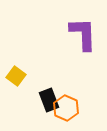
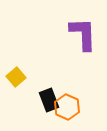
yellow square: moved 1 px down; rotated 12 degrees clockwise
orange hexagon: moved 1 px right, 1 px up
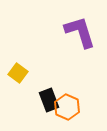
purple L-shape: moved 3 px left, 2 px up; rotated 15 degrees counterclockwise
yellow square: moved 2 px right, 4 px up; rotated 12 degrees counterclockwise
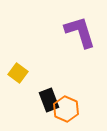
orange hexagon: moved 1 px left, 2 px down
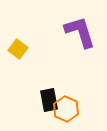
yellow square: moved 24 px up
black rectangle: rotated 10 degrees clockwise
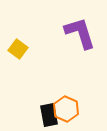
purple L-shape: moved 1 px down
black rectangle: moved 15 px down
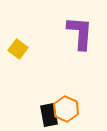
purple L-shape: rotated 21 degrees clockwise
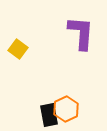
purple L-shape: moved 1 px right
orange hexagon: rotated 10 degrees clockwise
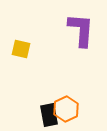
purple L-shape: moved 3 px up
yellow square: moved 3 px right; rotated 24 degrees counterclockwise
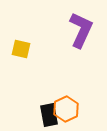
purple L-shape: rotated 21 degrees clockwise
